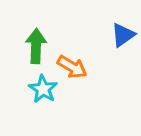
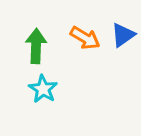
orange arrow: moved 13 px right, 29 px up
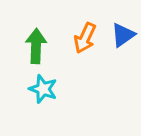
orange arrow: rotated 84 degrees clockwise
cyan star: rotated 12 degrees counterclockwise
